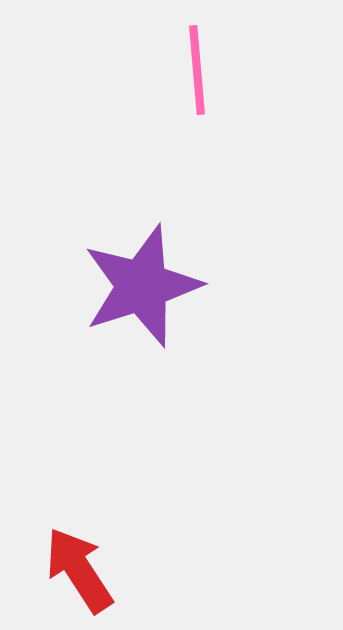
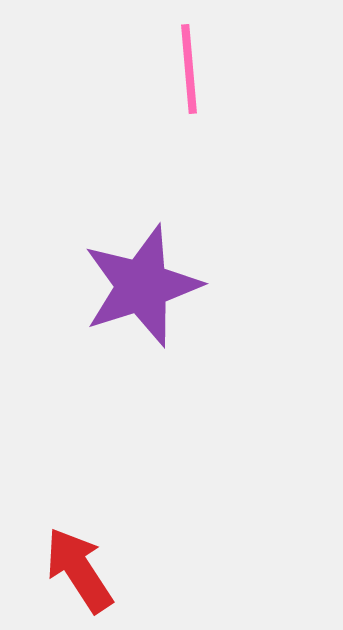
pink line: moved 8 px left, 1 px up
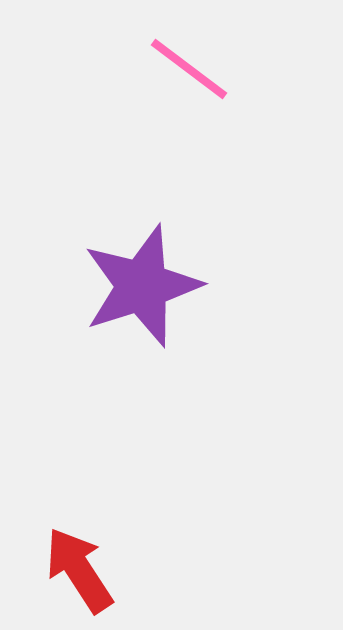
pink line: rotated 48 degrees counterclockwise
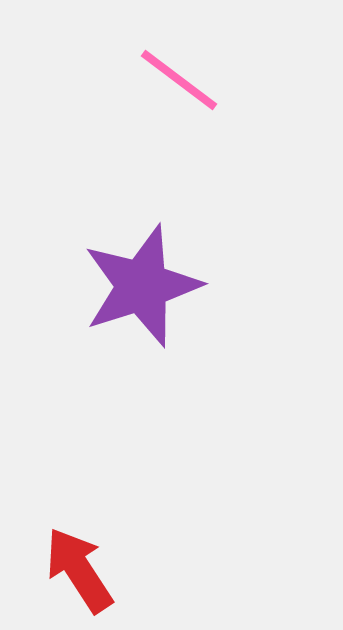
pink line: moved 10 px left, 11 px down
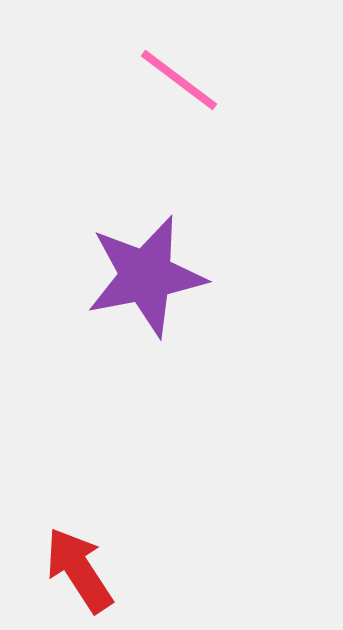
purple star: moved 4 px right, 10 px up; rotated 7 degrees clockwise
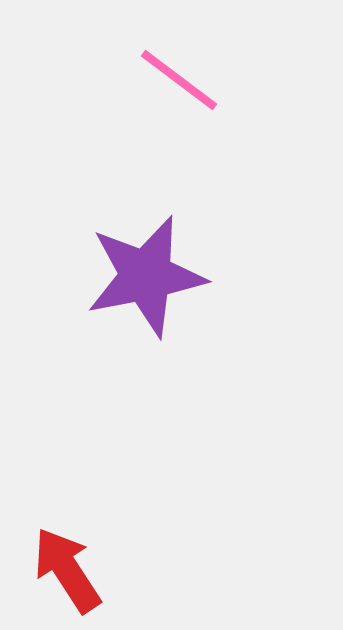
red arrow: moved 12 px left
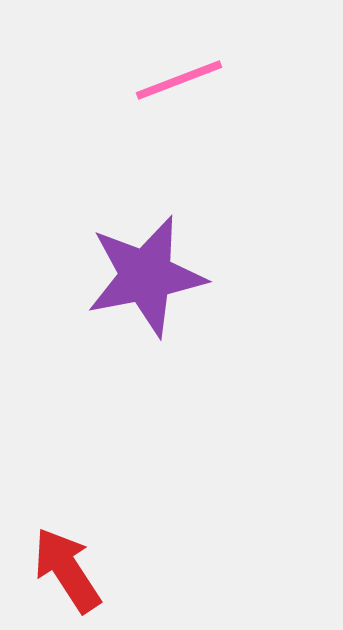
pink line: rotated 58 degrees counterclockwise
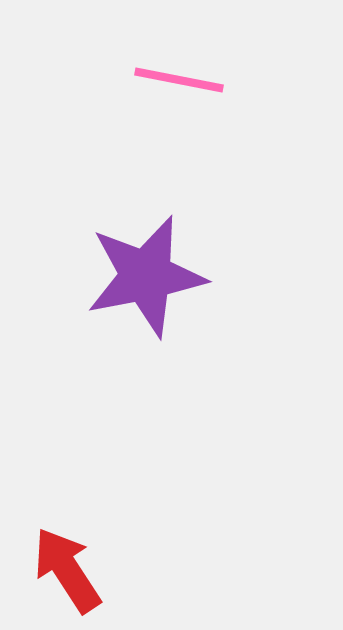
pink line: rotated 32 degrees clockwise
